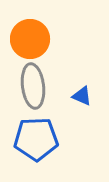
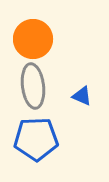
orange circle: moved 3 px right
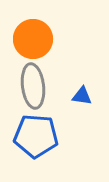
blue triangle: rotated 15 degrees counterclockwise
blue pentagon: moved 3 px up; rotated 6 degrees clockwise
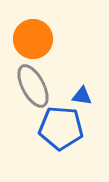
gray ellipse: rotated 21 degrees counterclockwise
blue pentagon: moved 25 px right, 8 px up
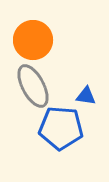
orange circle: moved 1 px down
blue triangle: moved 4 px right
